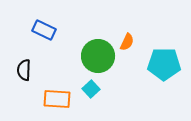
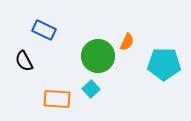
black semicircle: moved 9 px up; rotated 30 degrees counterclockwise
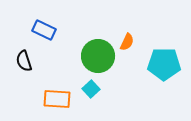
black semicircle: rotated 10 degrees clockwise
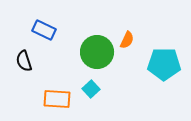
orange semicircle: moved 2 px up
green circle: moved 1 px left, 4 px up
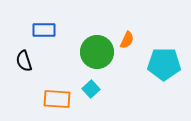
blue rectangle: rotated 25 degrees counterclockwise
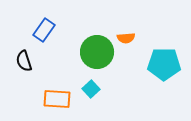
blue rectangle: rotated 55 degrees counterclockwise
orange semicircle: moved 1 px left, 2 px up; rotated 60 degrees clockwise
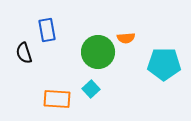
blue rectangle: moved 3 px right; rotated 45 degrees counterclockwise
green circle: moved 1 px right
black semicircle: moved 8 px up
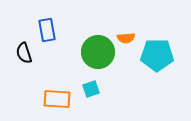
cyan pentagon: moved 7 px left, 9 px up
cyan square: rotated 24 degrees clockwise
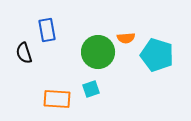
cyan pentagon: rotated 16 degrees clockwise
